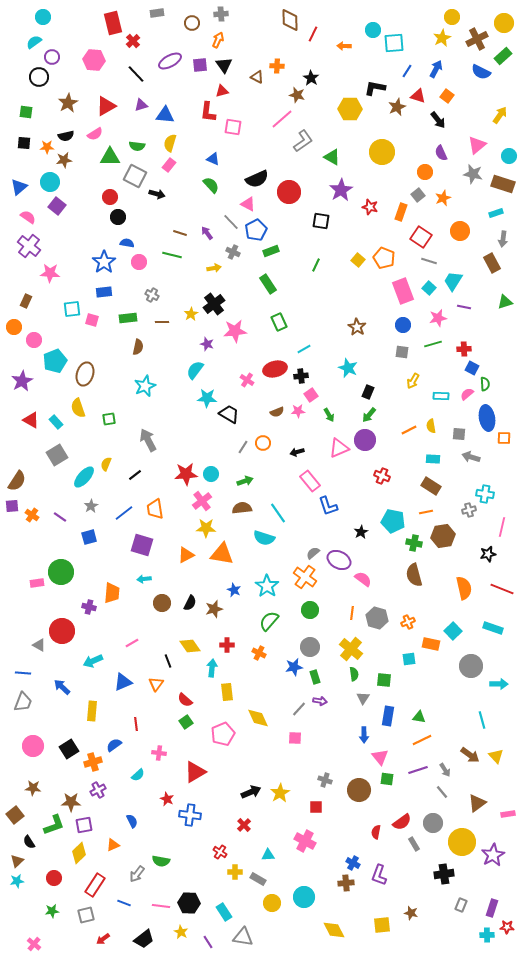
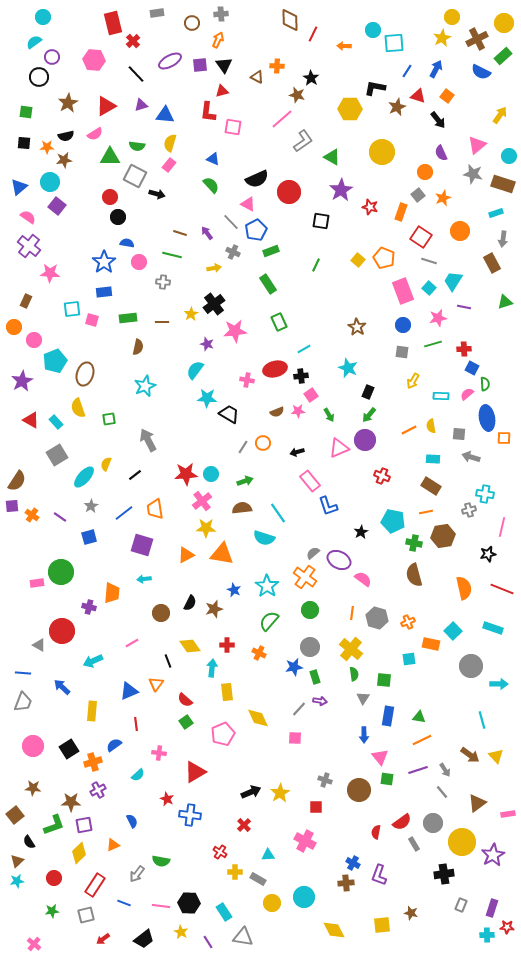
gray cross at (152, 295): moved 11 px right, 13 px up; rotated 24 degrees counterclockwise
pink cross at (247, 380): rotated 24 degrees counterclockwise
brown circle at (162, 603): moved 1 px left, 10 px down
blue triangle at (123, 682): moved 6 px right, 9 px down
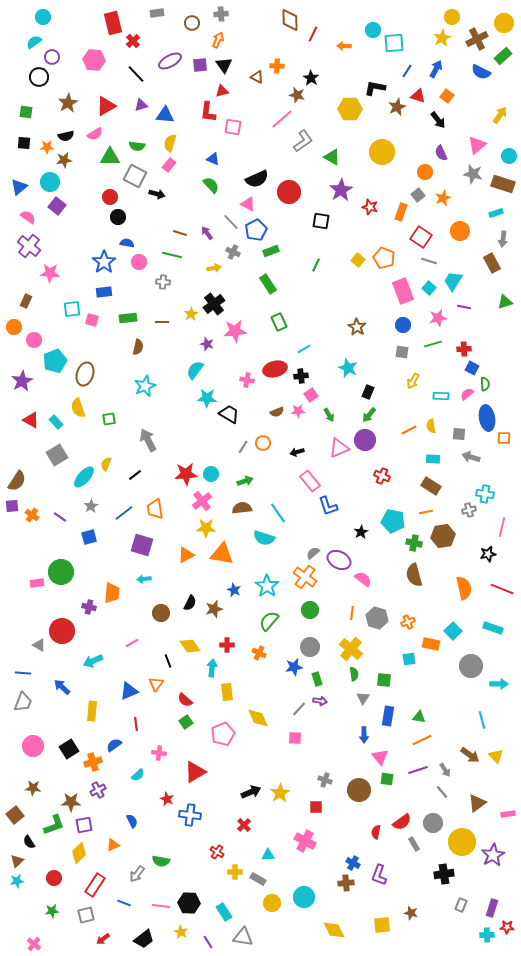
green rectangle at (315, 677): moved 2 px right, 2 px down
red cross at (220, 852): moved 3 px left
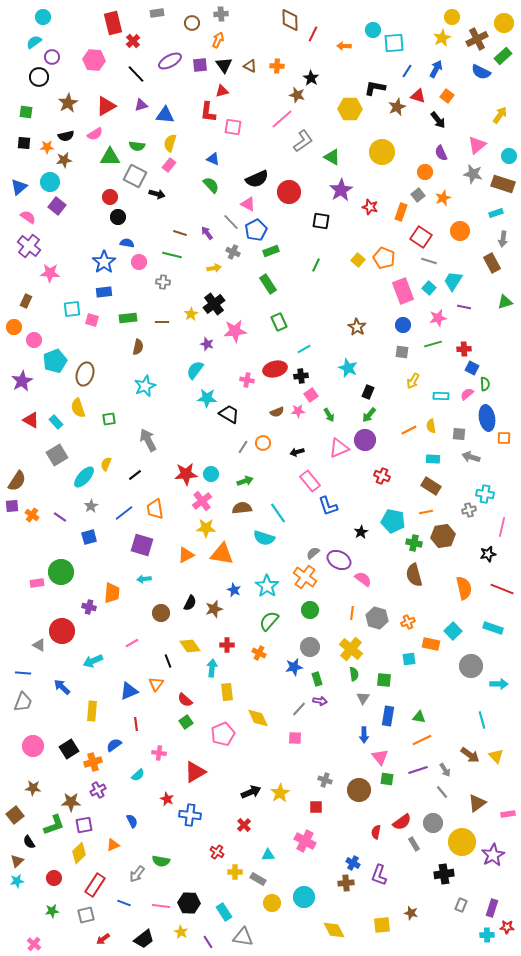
brown triangle at (257, 77): moved 7 px left, 11 px up
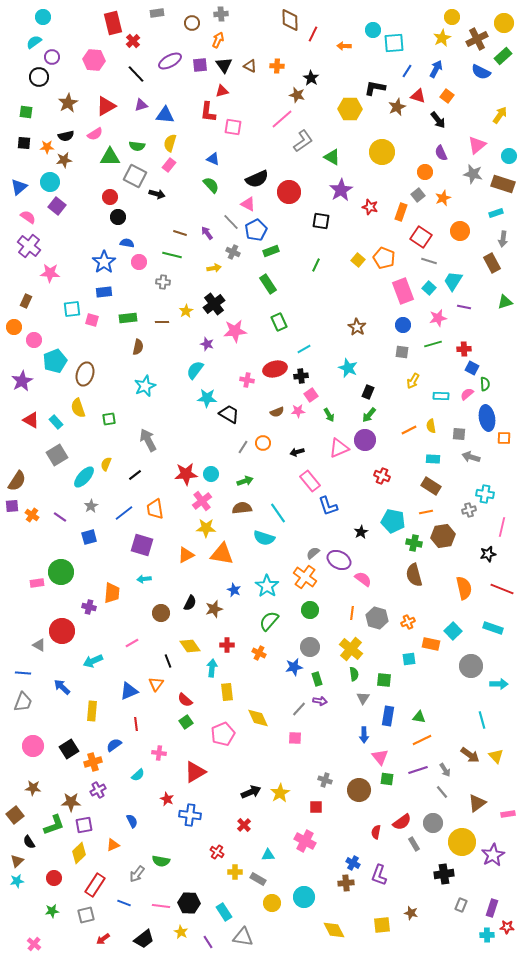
yellow star at (191, 314): moved 5 px left, 3 px up
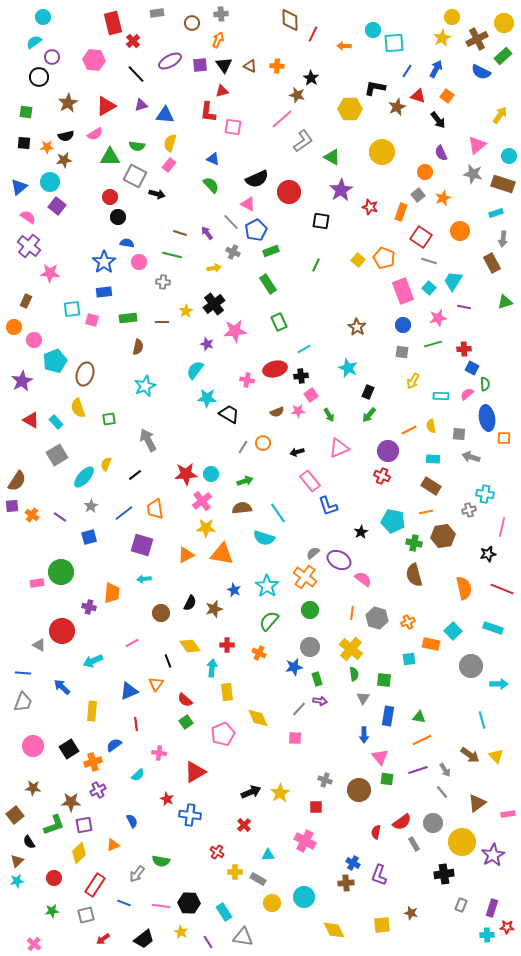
purple circle at (365, 440): moved 23 px right, 11 px down
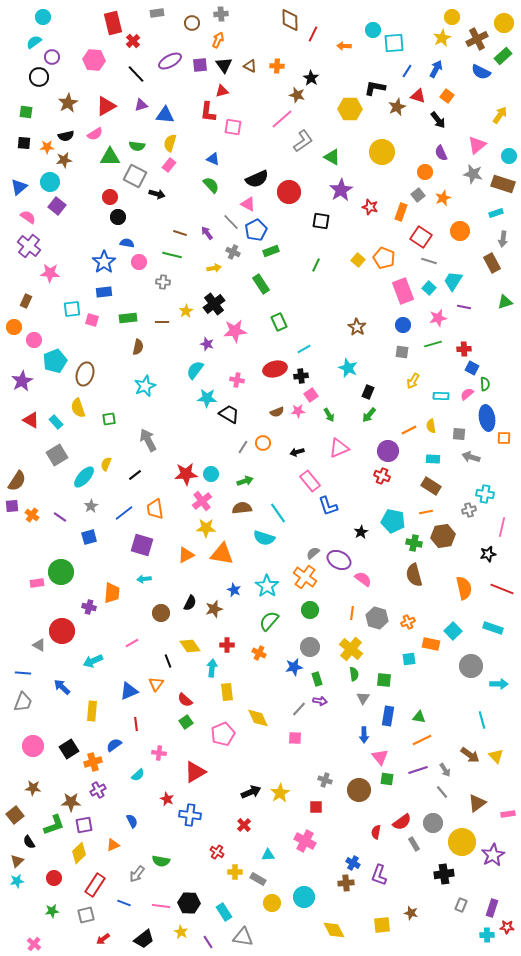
green rectangle at (268, 284): moved 7 px left
pink cross at (247, 380): moved 10 px left
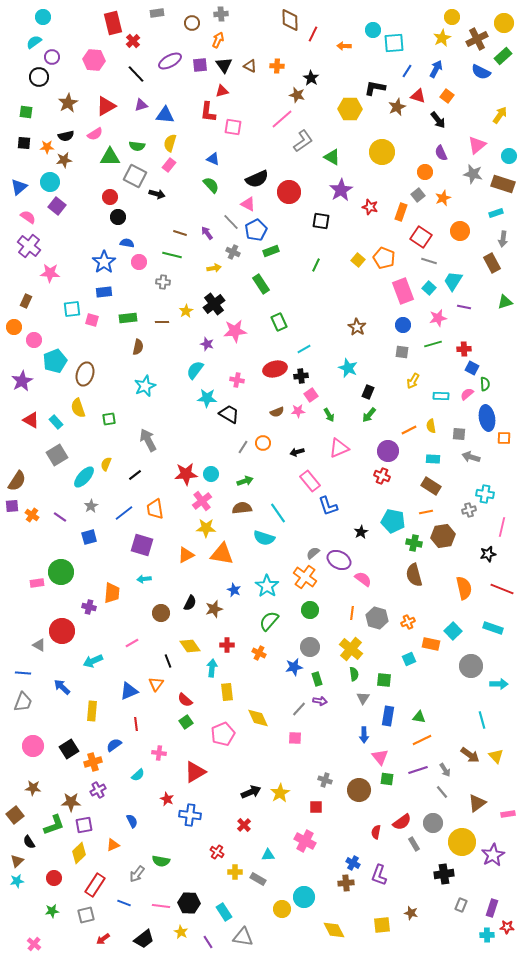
cyan square at (409, 659): rotated 16 degrees counterclockwise
yellow circle at (272, 903): moved 10 px right, 6 px down
